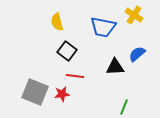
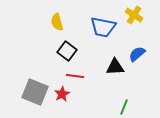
red star: rotated 21 degrees counterclockwise
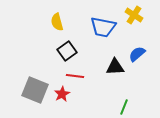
black square: rotated 18 degrees clockwise
gray square: moved 2 px up
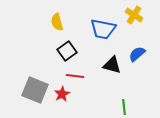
blue trapezoid: moved 2 px down
black triangle: moved 3 px left, 2 px up; rotated 18 degrees clockwise
green line: rotated 28 degrees counterclockwise
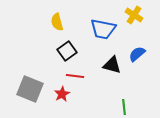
gray square: moved 5 px left, 1 px up
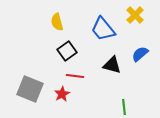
yellow cross: moved 1 px right; rotated 12 degrees clockwise
blue trapezoid: rotated 40 degrees clockwise
blue semicircle: moved 3 px right
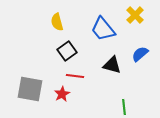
gray square: rotated 12 degrees counterclockwise
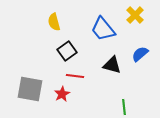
yellow semicircle: moved 3 px left
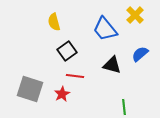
blue trapezoid: moved 2 px right
gray square: rotated 8 degrees clockwise
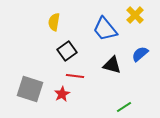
yellow semicircle: rotated 24 degrees clockwise
green line: rotated 63 degrees clockwise
